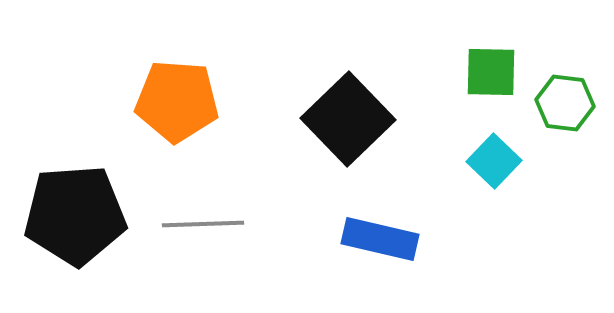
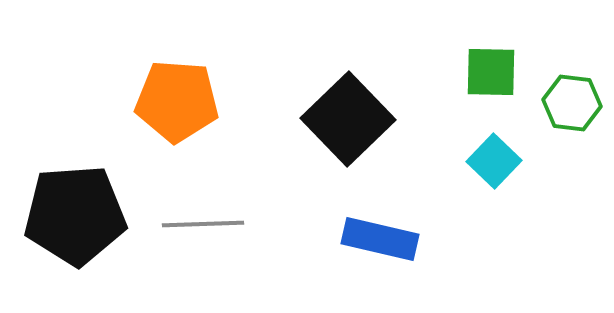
green hexagon: moved 7 px right
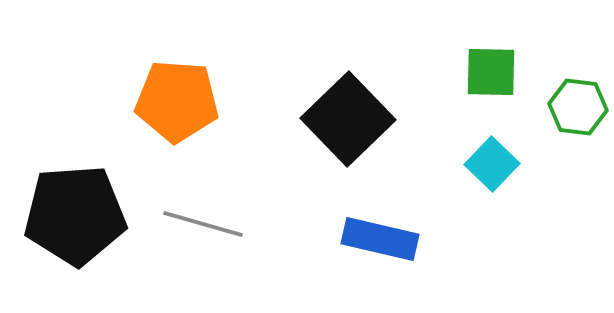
green hexagon: moved 6 px right, 4 px down
cyan square: moved 2 px left, 3 px down
gray line: rotated 18 degrees clockwise
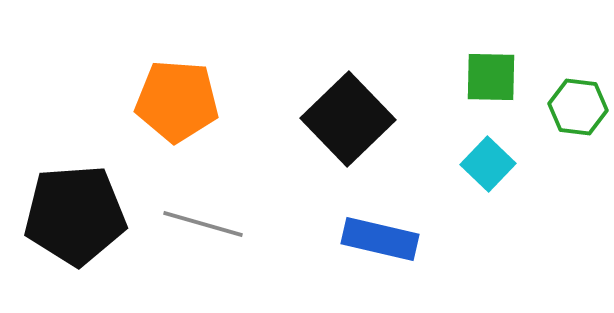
green square: moved 5 px down
cyan square: moved 4 px left
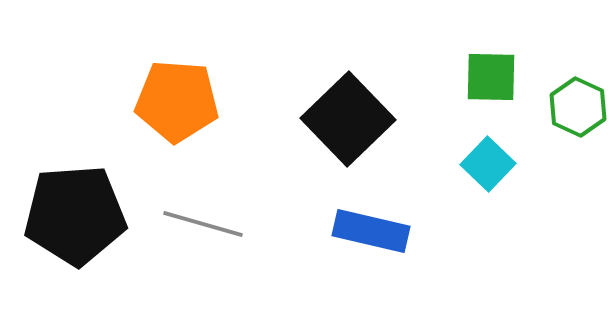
green hexagon: rotated 18 degrees clockwise
blue rectangle: moved 9 px left, 8 px up
